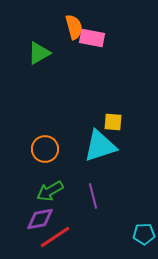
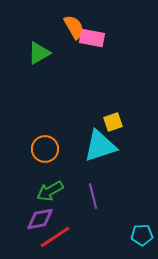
orange semicircle: rotated 15 degrees counterclockwise
yellow square: rotated 24 degrees counterclockwise
cyan pentagon: moved 2 px left, 1 px down
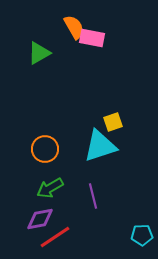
green arrow: moved 3 px up
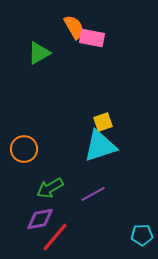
yellow square: moved 10 px left
orange circle: moved 21 px left
purple line: moved 2 px up; rotated 75 degrees clockwise
red line: rotated 16 degrees counterclockwise
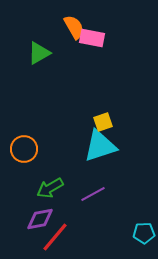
cyan pentagon: moved 2 px right, 2 px up
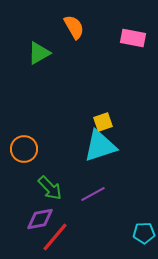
pink rectangle: moved 41 px right
green arrow: rotated 104 degrees counterclockwise
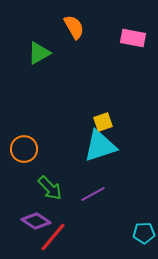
purple diamond: moved 4 px left, 2 px down; rotated 44 degrees clockwise
red line: moved 2 px left
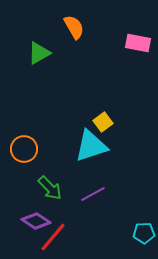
pink rectangle: moved 5 px right, 5 px down
yellow square: rotated 18 degrees counterclockwise
cyan triangle: moved 9 px left
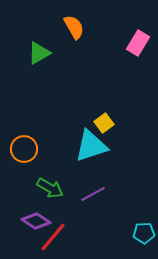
pink rectangle: rotated 70 degrees counterclockwise
yellow square: moved 1 px right, 1 px down
green arrow: rotated 16 degrees counterclockwise
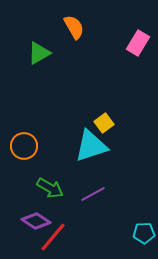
orange circle: moved 3 px up
